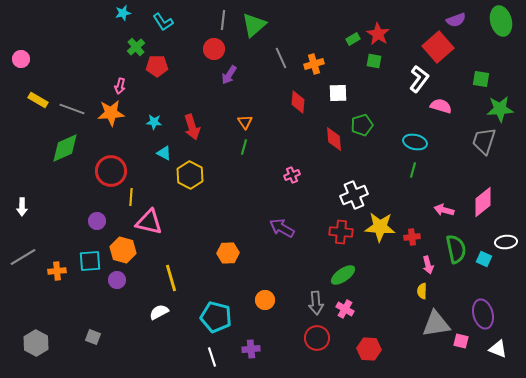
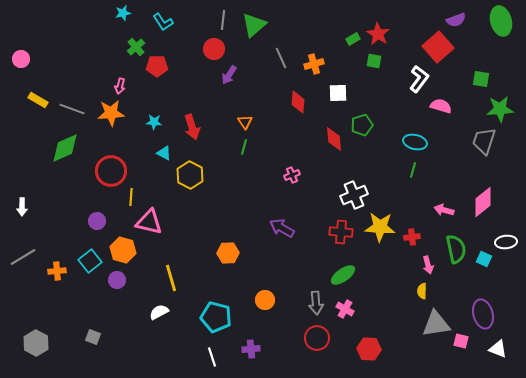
cyan square at (90, 261): rotated 35 degrees counterclockwise
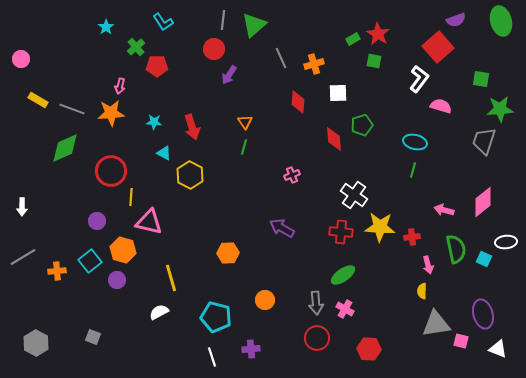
cyan star at (123, 13): moved 17 px left, 14 px down; rotated 21 degrees counterclockwise
white cross at (354, 195): rotated 32 degrees counterclockwise
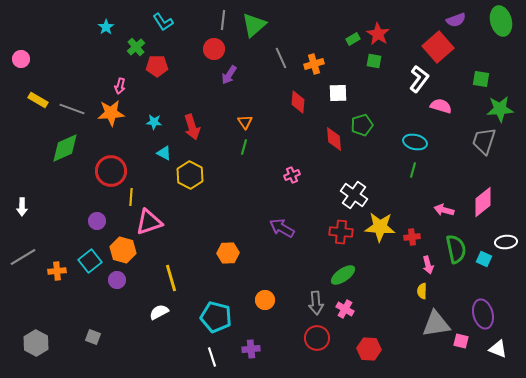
pink triangle at (149, 222): rotated 32 degrees counterclockwise
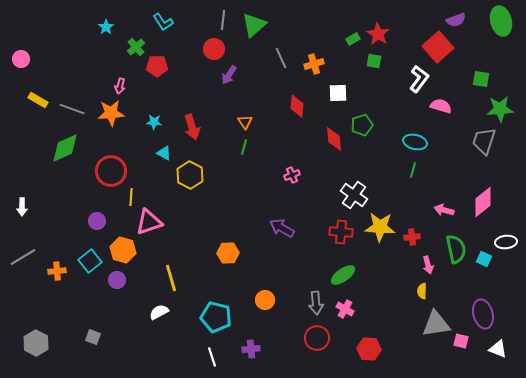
red diamond at (298, 102): moved 1 px left, 4 px down
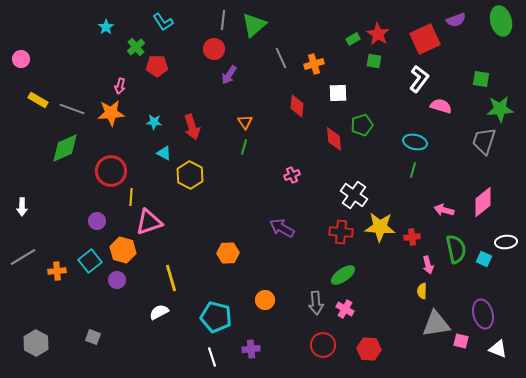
red square at (438, 47): moved 13 px left, 8 px up; rotated 16 degrees clockwise
red circle at (317, 338): moved 6 px right, 7 px down
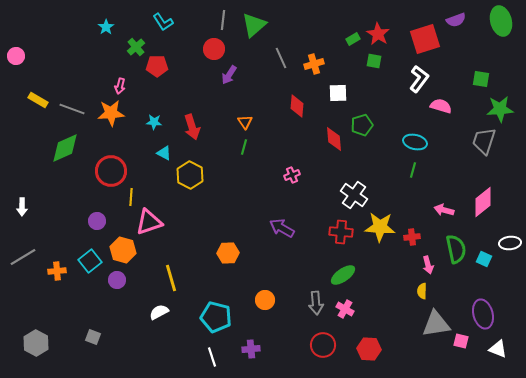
red square at (425, 39): rotated 8 degrees clockwise
pink circle at (21, 59): moved 5 px left, 3 px up
white ellipse at (506, 242): moved 4 px right, 1 px down
